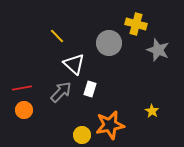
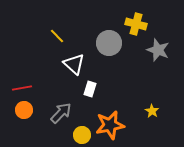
gray arrow: moved 21 px down
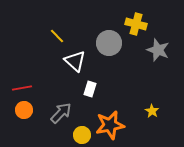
white triangle: moved 1 px right, 3 px up
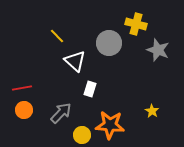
orange star: rotated 16 degrees clockwise
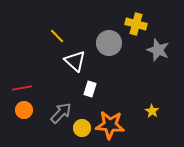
yellow circle: moved 7 px up
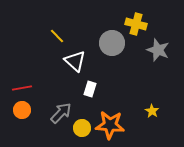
gray circle: moved 3 px right
orange circle: moved 2 px left
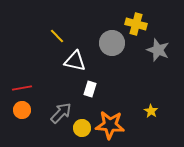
white triangle: rotated 30 degrees counterclockwise
yellow star: moved 1 px left
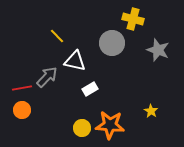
yellow cross: moved 3 px left, 5 px up
white rectangle: rotated 42 degrees clockwise
gray arrow: moved 14 px left, 36 px up
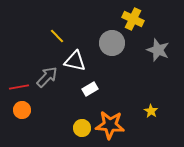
yellow cross: rotated 10 degrees clockwise
red line: moved 3 px left, 1 px up
